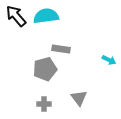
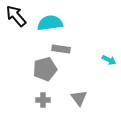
cyan semicircle: moved 4 px right, 7 px down
gray cross: moved 1 px left, 4 px up
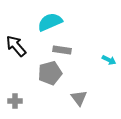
black arrow: moved 30 px down
cyan semicircle: moved 1 px up; rotated 15 degrees counterclockwise
gray rectangle: moved 1 px right, 1 px down
gray pentagon: moved 5 px right, 4 px down
gray cross: moved 28 px left, 1 px down
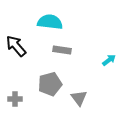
cyan semicircle: rotated 30 degrees clockwise
cyan arrow: rotated 64 degrees counterclockwise
gray pentagon: moved 11 px down
gray cross: moved 2 px up
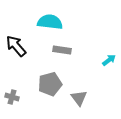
gray cross: moved 3 px left, 2 px up; rotated 16 degrees clockwise
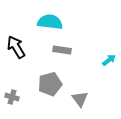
black arrow: moved 1 px down; rotated 10 degrees clockwise
gray triangle: moved 1 px right, 1 px down
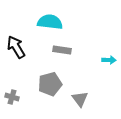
cyan arrow: rotated 40 degrees clockwise
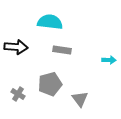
black arrow: rotated 125 degrees clockwise
gray cross: moved 6 px right, 3 px up; rotated 16 degrees clockwise
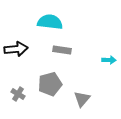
black arrow: moved 2 px down; rotated 10 degrees counterclockwise
gray triangle: moved 2 px right; rotated 18 degrees clockwise
